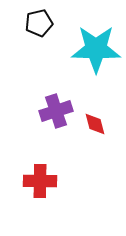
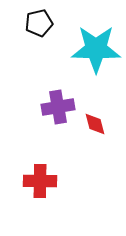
purple cross: moved 2 px right, 4 px up; rotated 8 degrees clockwise
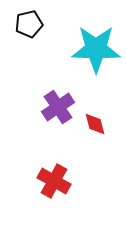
black pentagon: moved 10 px left, 1 px down
purple cross: rotated 24 degrees counterclockwise
red cross: moved 14 px right; rotated 28 degrees clockwise
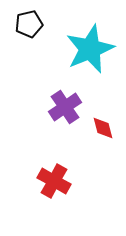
cyan star: moved 6 px left; rotated 24 degrees counterclockwise
purple cross: moved 7 px right
red diamond: moved 8 px right, 4 px down
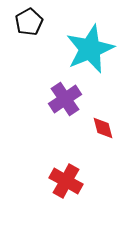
black pentagon: moved 2 px up; rotated 16 degrees counterclockwise
purple cross: moved 8 px up
red cross: moved 12 px right
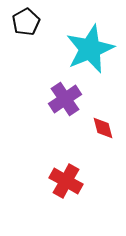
black pentagon: moved 3 px left
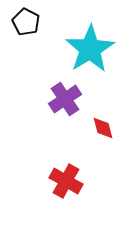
black pentagon: rotated 16 degrees counterclockwise
cyan star: rotated 9 degrees counterclockwise
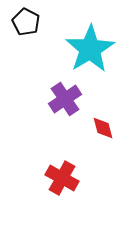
red cross: moved 4 px left, 3 px up
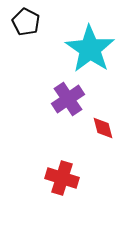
cyan star: rotated 6 degrees counterclockwise
purple cross: moved 3 px right
red cross: rotated 12 degrees counterclockwise
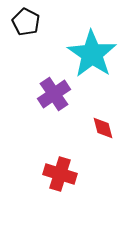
cyan star: moved 2 px right, 5 px down
purple cross: moved 14 px left, 5 px up
red cross: moved 2 px left, 4 px up
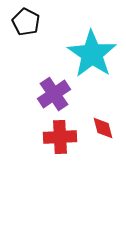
red cross: moved 37 px up; rotated 20 degrees counterclockwise
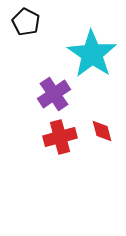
red diamond: moved 1 px left, 3 px down
red cross: rotated 12 degrees counterclockwise
